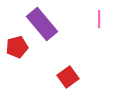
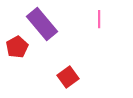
red pentagon: rotated 15 degrees counterclockwise
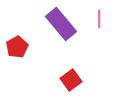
purple rectangle: moved 19 px right
red square: moved 3 px right, 3 px down
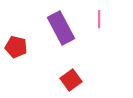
purple rectangle: moved 4 px down; rotated 12 degrees clockwise
red pentagon: moved 1 px left; rotated 30 degrees counterclockwise
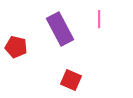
purple rectangle: moved 1 px left, 1 px down
red square: rotated 30 degrees counterclockwise
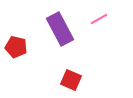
pink line: rotated 60 degrees clockwise
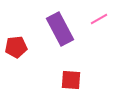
red pentagon: rotated 20 degrees counterclockwise
red square: rotated 20 degrees counterclockwise
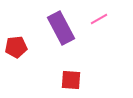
purple rectangle: moved 1 px right, 1 px up
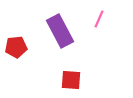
pink line: rotated 36 degrees counterclockwise
purple rectangle: moved 1 px left, 3 px down
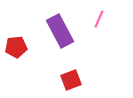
red square: rotated 25 degrees counterclockwise
